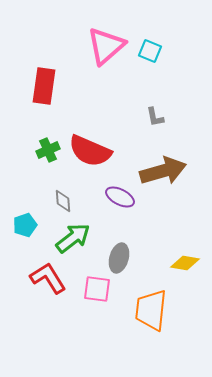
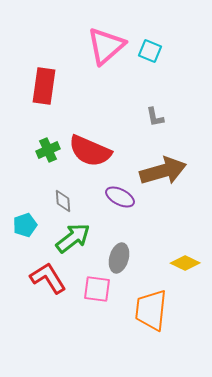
yellow diamond: rotated 16 degrees clockwise
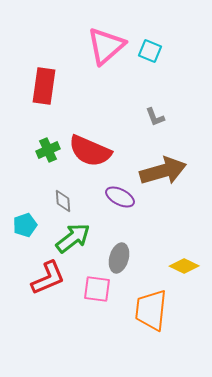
gray L-shape: rotated 10 degrees counterclockwise
yellow diamond: moved 1 px left, 3 px down
red L-shape: rotated 99 degrees clockwise
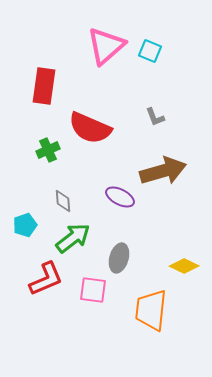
red semicircle: moved 23 px up
red L-shape: moved 2 px left, 1 px down
pink square: moved 4 px left, 1 px down
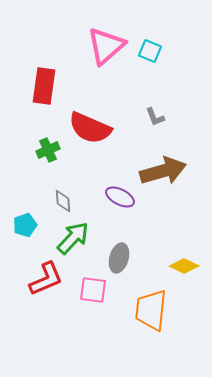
green arrow: rotated 9 degrees counterclockwise
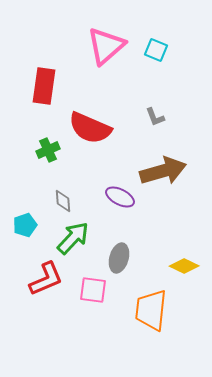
cyan square: moved 6 px right, 1 px up
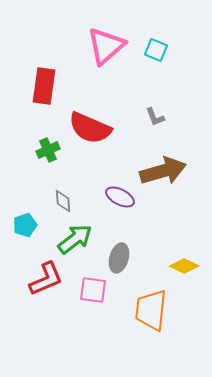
green arrow: moved 2 px right, 1 px down; rotated 9 degrees clockwise
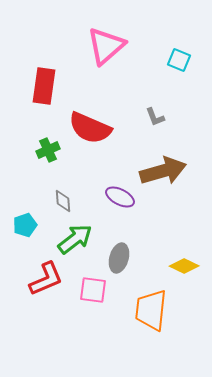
cyan square: moved 23 px right, 10 px down
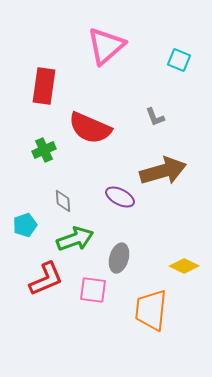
green cross: moved 4 px left
green arrow: rotated 18 degrees clockwise
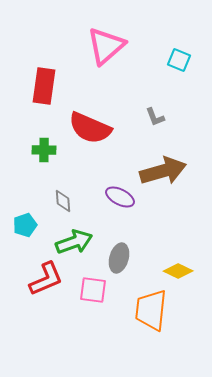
green cross: rotated 25 degrees clockwise
green arrow: moved 1 px left, 3 px down
yellow diamond: moved 6 px left, 5 px down
